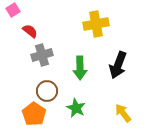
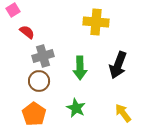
yellow cross: moved 2 px up; rotated 15 degrees clockwise
red semicircle: moved 3 px left, 1 px down
gray cross: moved 1 px right, 1 px down
brown circle: moved 8 px left, 10 px up
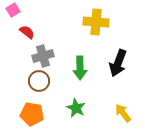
black arrow: moved 2 px up
orange pentagon: moved 2 px left; rotated 25 degrees counterclockwise
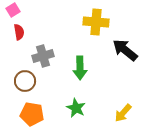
red semicircle: moved 8 px left; rotated 42 degrees clockwise
black arrow: moved 7 px right, 13 px up; rotated 108 degrees clockwise
brown circle: moved 14 px left
yellow arrow: rotated 102 degrees counterclockwise
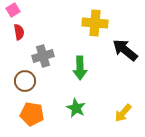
yellow cross: moved 1 px left, 1 px down
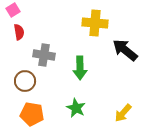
gray cross: moved 1 px right, 1 px up; rotated 25 degrees clockwise
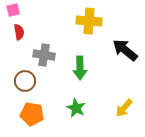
pink square: rotated 16 degrees clockwise
yellow cross: moved 6 px left, 2 px up
yellow arrow: moved 1 px right, 5 px up
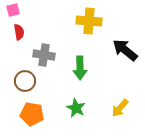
yellow arrow: moved 4 px left
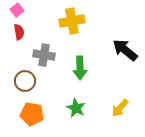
pink square: moved 4 px right; rotated 24 degrees counterclockwise
yellow cross: moved 17 px left; rotated 15 degrees counterclockwise
